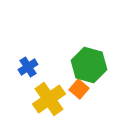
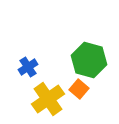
green hexagon: moved 5 px up
yellow cross: moved 1 px left
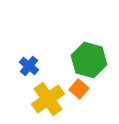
blue cross: moved 1 px right, 1 px up; rotated 18 degrees counterclockwise
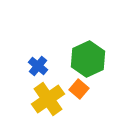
green hexagon: moved 1 px left, 1 px up; rotated 20 degrees clockwise
blue cross: moved 9 px right
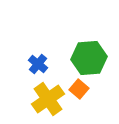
green hexagon: moved 1 px right, 1 px up; rotated 20 degrees clockwise
blue cross: moved 2 px up
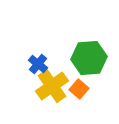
yellow cross: moved 4 px right, 13 px up
